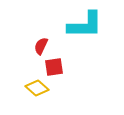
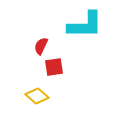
yellow diamond: moved 8 px down
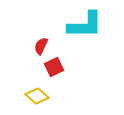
red square: rotated 18 degrees counterclockwise
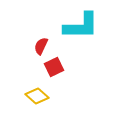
cyan L-shape: moved 4 px left, 1 px down
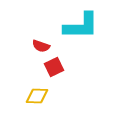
red semicircle: rotated 96 degrees counterclockwise
yellow diamond: rotated 40 degrees counterclockwise
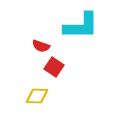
red square: rotated 30 degrees counterclockwise
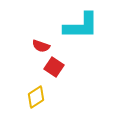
yellow diamond: moved 1 px left, 1 px down; rotated 35 degrees counterclockwise
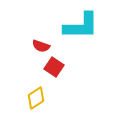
yellow diamond: moved 1 px down
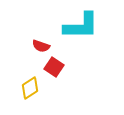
yellow diamond: moved 6 px left, 10 px up
